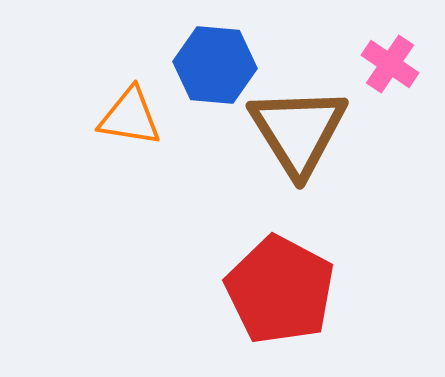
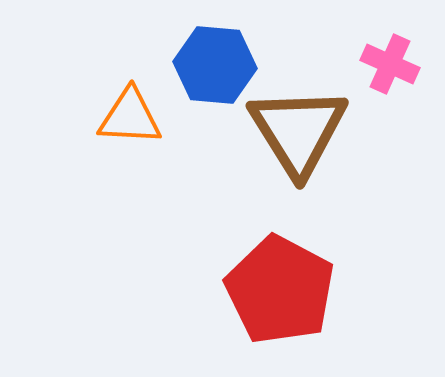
pink cross: rotated 10 degrees counterclockwise
orange triangle: rotated 6 degrees counterclockwise
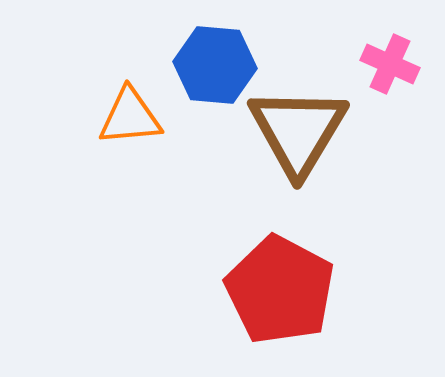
orange triangle: rotated 8 degrees counterclockwise
brown triangle: rotated 3 degrees clockwise
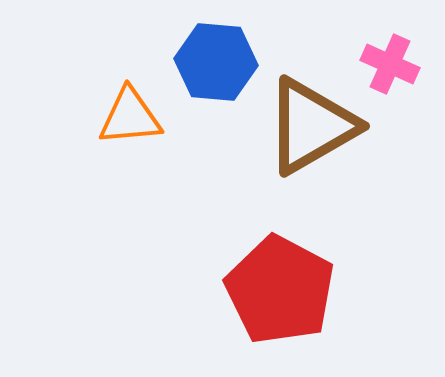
blue hexagon: moved 1 px right, 3 px up
brown triangle: moved 13 px right, 5 px up; rotated 29 degrees clockwise
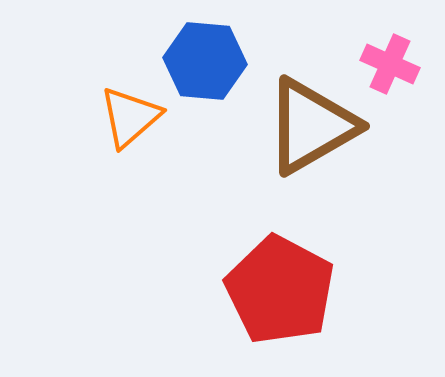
blue hexagon: moved 11 px left, 1 px up
orange triangle: rotated 36 degrees counterclockwise
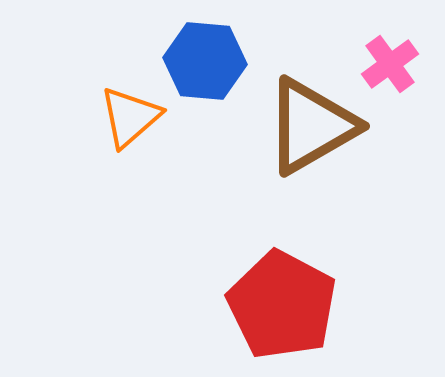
pink cross: rotated 30 degrees clockwise
red pentagon: moved 2 px right, 15 px down
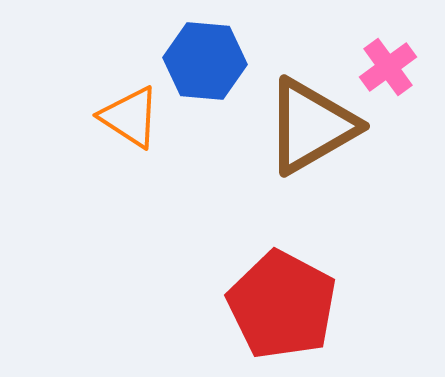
pink cross: moved 2 px left, 3 px down
orange triangle: rotated 46 degrees counterclockwise
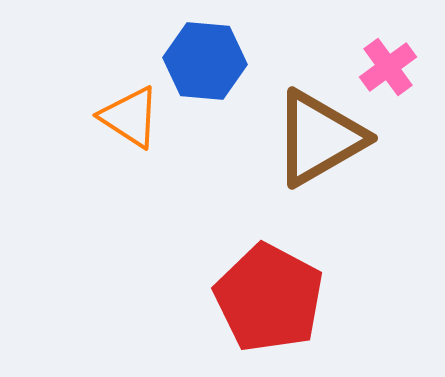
brown triangle: moved 8 px right, 12 px down
red pentagon: moved 13 px left, 7 px up
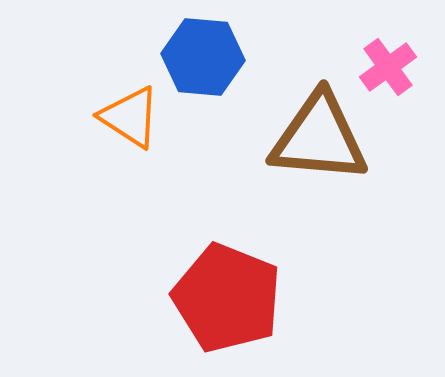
blue hexagon: moved 2 px left, 4 px up
brown triangle: rotated 35 degrees clockwise
red pentagon: moved 42 px left; rotated 6 degrees counterclockwise
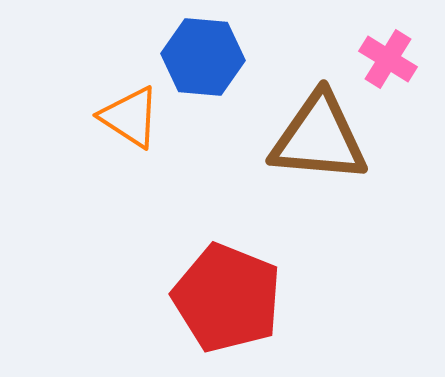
pink cross: moved 8 px up; rotated 22 degrees counterclockwise
